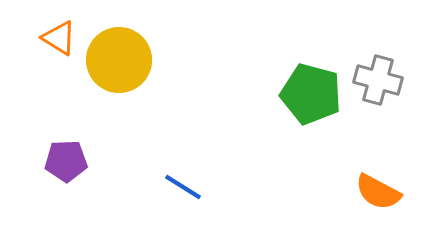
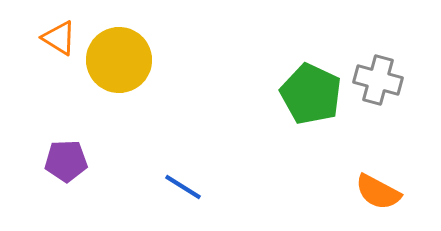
green pentagon: rotated 10 degrees clockwise
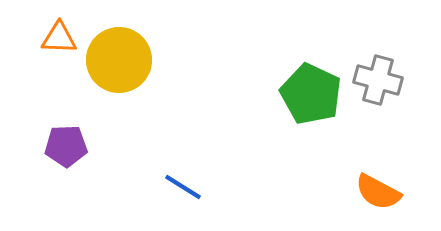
orange triangle: rotated 30 degrees counterclockwise
purple pentagon: moved 15 px up
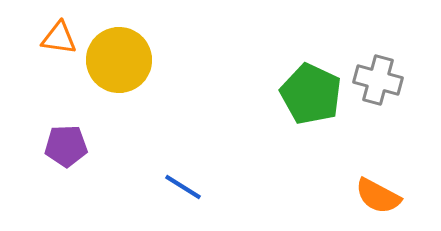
orange triangle: rotated 6 degrees clockwise
orange semicircle: moved 4 px down
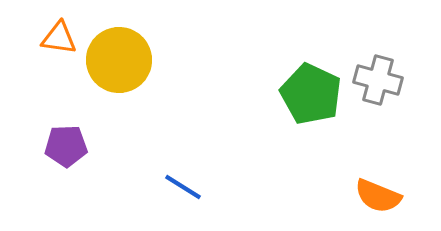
orange semicircle: rotated 6 degrees counterclockwise
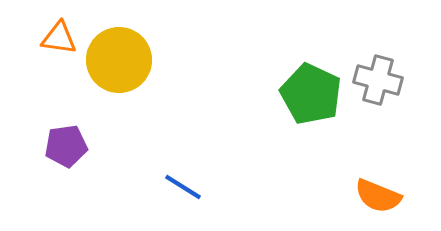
purple pentagon: rotated 6 degrees counterclockwise
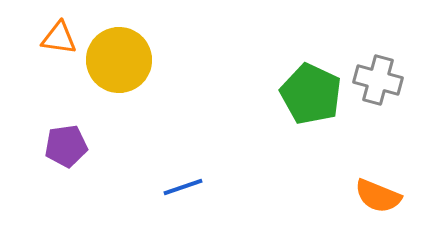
blue line: rotated 51 degrees counterclockwise
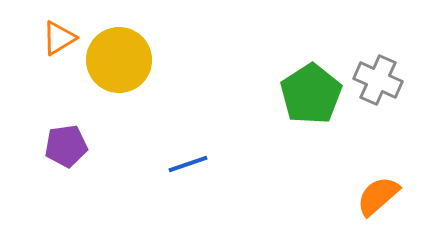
orange triangle: rotated 39 degrees counterclockwise
gray cross: rotated 9 degrees clockwise
green pentagon: rotated 14 degrees clockwise
blue line: moved 5 px right, 23 px up
orange semicircle: rotated 117 degrees clockwise
